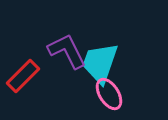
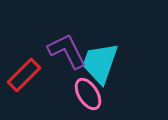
red rectangle: moved 1 px right, 1 px up
pink ellipse: moved 21 px left
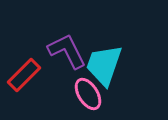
cyan trapezoid: moved 4 px right, 2 px down
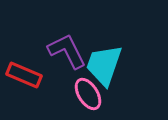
red rectangle: rotated 68 degrees clockwise
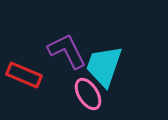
cyan trapezoid: moved 1 px down
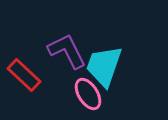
red rectangle: rotated 20 degrees clockwise
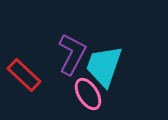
purple L-shape: moved 5 px right, 3 px down; rotated 54 degrees clockwise
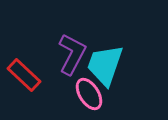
cyan trapezoid: moved 1 px right, 1 px up
pink ellipse: moved 1 px right
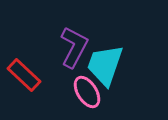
purple L-shape: moved 2 px right, 7 px up
pink ellipse: moved 2 px left, 2 px up
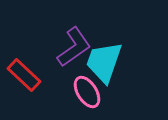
purple L-shape: rotated 27 degrees clockwise
cyan trapezoid: moved 1 px left, 3 px up
